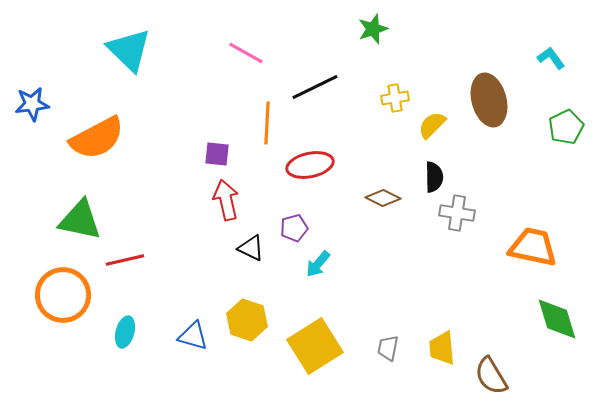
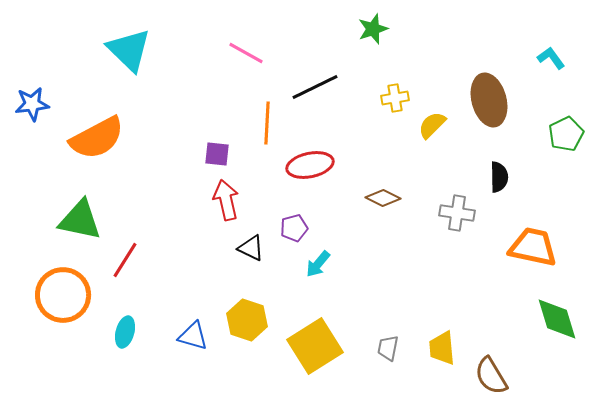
green pentagon: moved 7 px down
black semicircle: moved 65 px right
red line: rotated 45 degrees counterclockwise
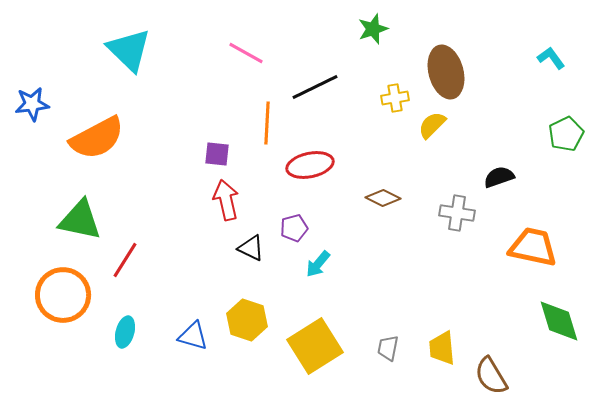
brown ellipse: moved 43 px left, 28 px up
black semicircle: rotated 108 degrees counterclockwise
green diamond: moved 2 px right, 2 px down
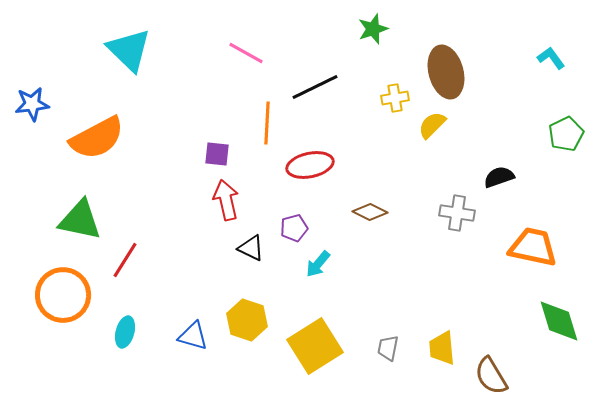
brown diamond: moved 13 px left, 14 px down
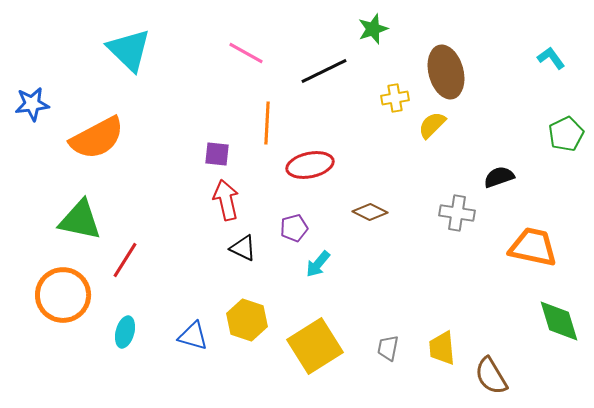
black line: moved 9 px right, 16 px up
black triangle: moved 8 px left
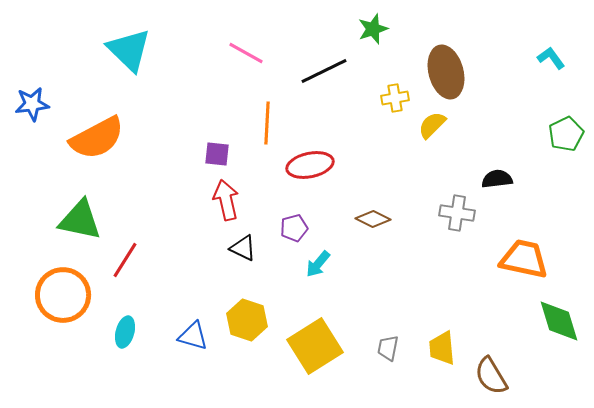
black semicircle: moved 2 px left, 2 px down; rotated 12 degrees clockwise
brown diamond: moved 3 px right, 7 px down
orange trapezoid: moved 9 px left, 12 px down
